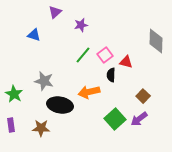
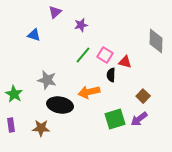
pink square: rotated 21 degrees counterclockwise
red triangle: moved 1 px left
gray star: moved 3 px right, 1 px up
green square: rotated 25 degrees clockwise
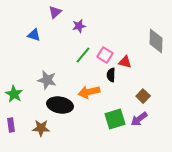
purple star: moved 2 px left, 1 px down
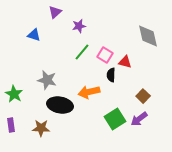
gray diamond: moved 8 px left, 5 px up; rotated 15 degrees counterclockwise
green line: moved 1 px left, 3 px up
green square: rotated 15 degrees counterclockwise
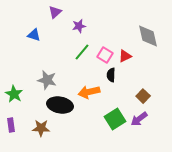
red triangle: moved 6 px up; rotated 40 degrees counterclockwise
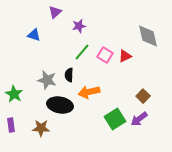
black semicircle: moved 42 px left
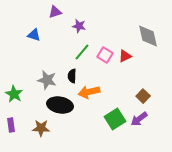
purple triangle: rotated 24 degrees clockwise
purple star: rotated 24 degrees clockwise
black semicircle: moved 3 px right, 1 px down
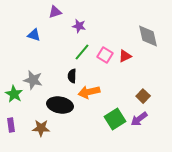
gray star: moved 14 px left
